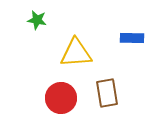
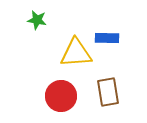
blue rectangle: moved 25 px left
brown rectangle: moved 1 px right, 1 px up
red circle: moved 2 px up
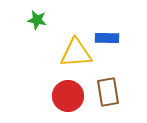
red circle: moved 7 px right
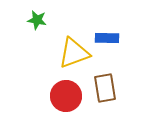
yellow triangle: moved 2 px left; rotated 16 degrees counterclockwise
brown rectangle: moved 3 px left, 4 px up
red circle: moved 2 px left
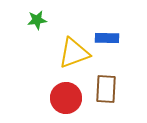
green star: rotated 18 degrees counterclockwise
brown rectangle: moved 1 px right, 1 px down; rotated 12 degrees clockwise
red circle: moved 2 px down
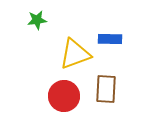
blue rectangle: moved 3 px right, 1 px down
yellow triangle: moved 1 px right, 1 px down
red circle: moved 2 px left, 2 px up
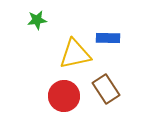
blue rectangle: moved 2 px left, 1 px up
yellow triangle: rotated 8 degrees clockwise
brown rectangle: rotated 36 degrees counterclockwise
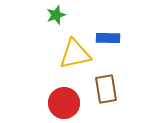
green star: moved 19 px right, 5 px up; rotated 12 degrees counterclockwise
brown rectangle: rotated 24 degrees clockwise
red circle: moved 7 px down
